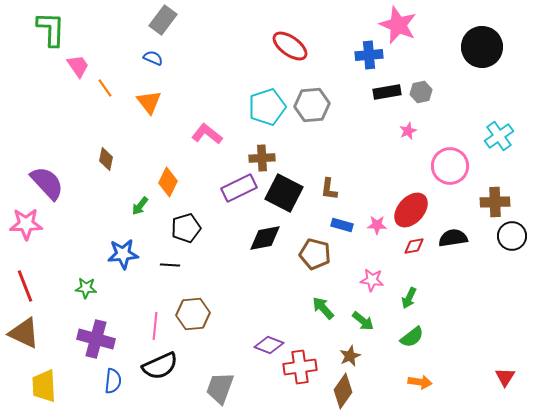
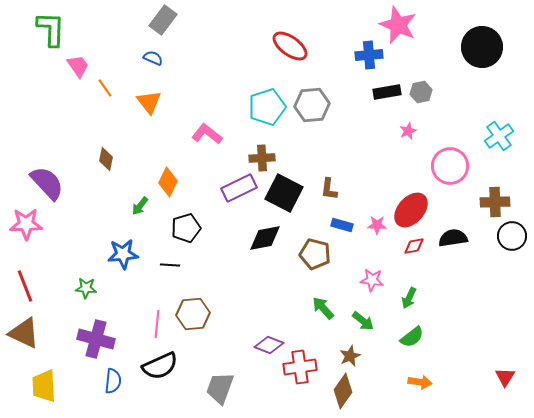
pink line at (155, 326): moved 2 px right, 2 px up
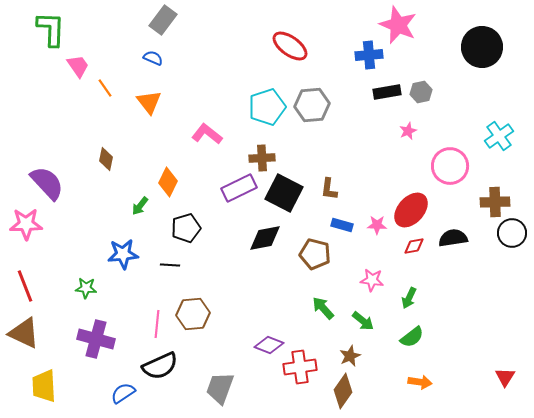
black circle at (512, 236): moved 3 px up
blue semicircle at (113, 381): moved 10 px right, 12 px down; rotated 130 degrees counterclockwise
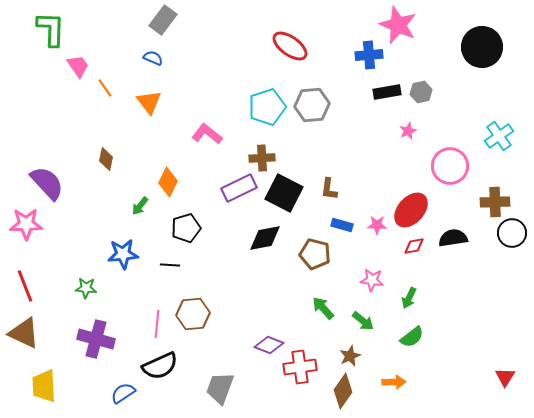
orange arrow at (420, 382): moved 26 px left; rotated 10 degrees counterclockwise
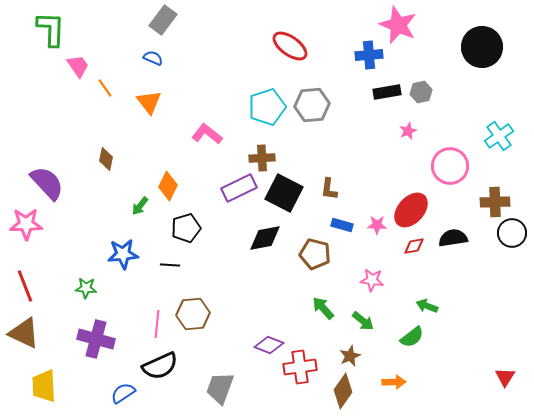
orange diamond at (168, 182): moved 4 px down
green arrow at (409, 298): moved 18 px right, 8 px down; rotated 85 degrees clockwise
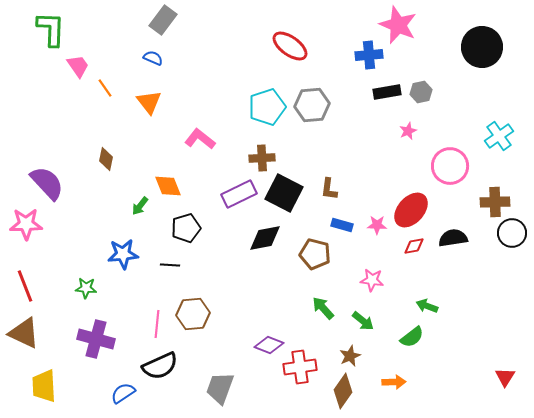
pink L-shape at (207, 134): moved 7 px left, 5 px down
orange diamond at (168, 186): rotated 48 degrees counterclockwise
purple rectangle at (239, 188): moved 6 px down
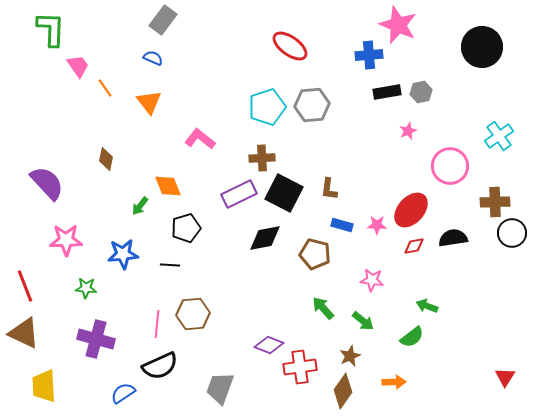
pink star at (26, 224): moved 40 px right, 16 px down
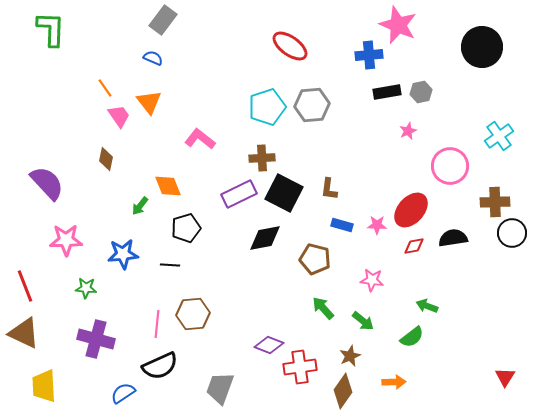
pink trapezoid at (78, 66): moved 41 px right, 50 px down
brown pentagon at (315, 254): moved 5 px down
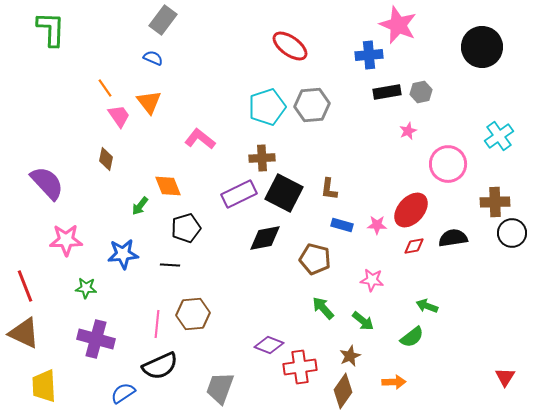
pink circle at (450, 166): moved 2 px left, 2 px up
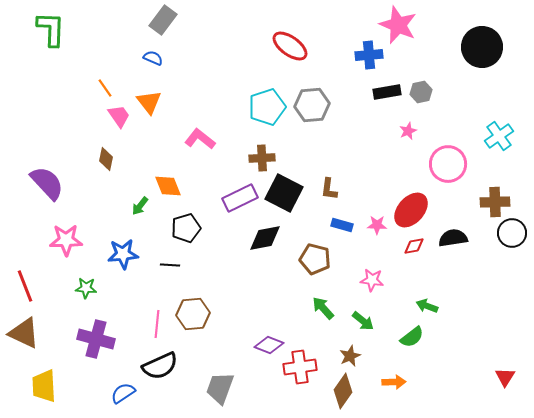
purple rectangle at (239, 194): moved 1 px right, 4 px down
